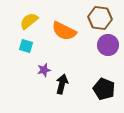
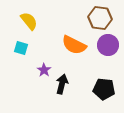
yellow semicircle: rotated 90 degrees clockwise
orange semicircle: moved 10 px right, 14 px down
cyan square: moved 5 px left, 2 px down
purple star: rotated 24 degrees counterclockwise
black pentagon: rotated 15 degrees counterclockwise
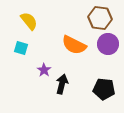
purple circle: moved 1 px up
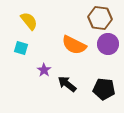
black arrow: moved 5 px right; rotated 66 degrees counterclockwise
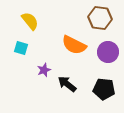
yellow semicircle: moved 1 px right
purple circle: moved 8 px down
purple star: rotated 16 degrees clockwise
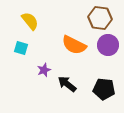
purple circle: moved 7 px up
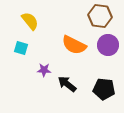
brown hexagon: moved 2 px up
purple star: rotated 24 degrees clockwise
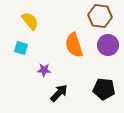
orange semicircle: rotated 45 degrees clockwise
black arrow: moved 8 px left, 9 px down; rotated 96 degrees clockwise
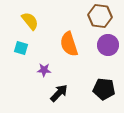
orange semicircle: moved 5 px left, 1 px up
